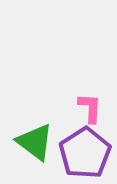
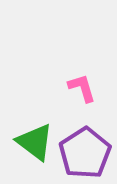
pink L-shape: moved 8 px left, 20 px up; rotated 20 degrees counterclockwise
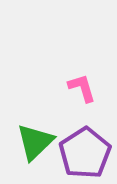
green triangle: rotated 39 degrees clockwise
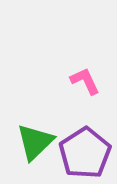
pink L-shape: moved 3 px right, 7 px up; rotated 8 degrees counterclockwise
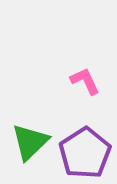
green triangle: moved 5 px left
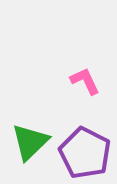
purple pentagon: rotated 12 degrees counterclockwise
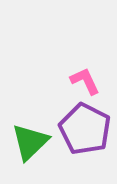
purple pentagon: moved 24 px up
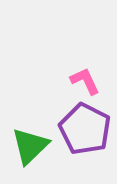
green triangle: moved 4 px down
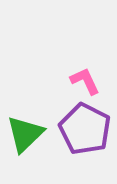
green triangle: moved 5 px left, 12 px up
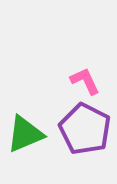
green triangle: rotated 21 degrees clockwise
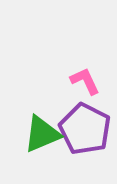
green triangle: moved 17 px right
